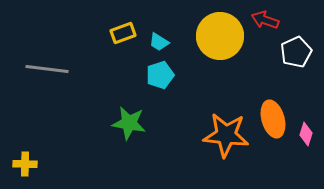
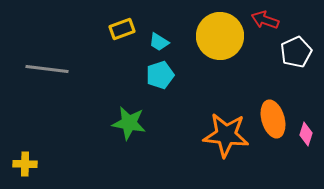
yellow rectangle: moved 1 px left, 4 px up
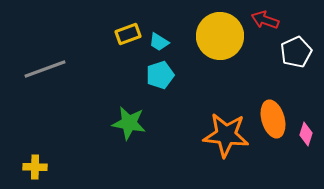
yellow rectangle: moved 6 px right, 5 px down
gray line: moved 2 px left; rotated 27 degrees counterclockwise
yellow cross: moved 10 px right, 3 px down
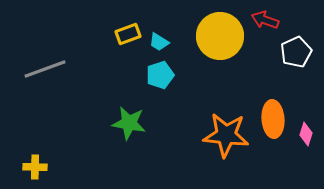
orange ellipse: rotated 12 degrees clockwise
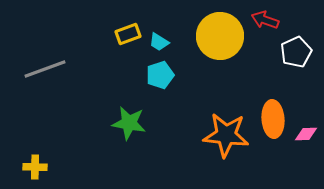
pink diamond: rotated 70 degrees clockwise
